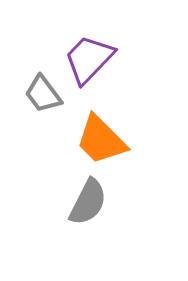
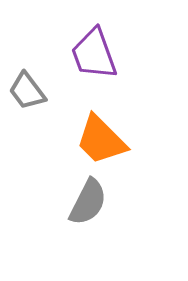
purple trapezoid: moved 5 px right, 5 px up; rotated 64 degrees counterclockwise
gray trapezoid: moved 16 px left, 3 px up
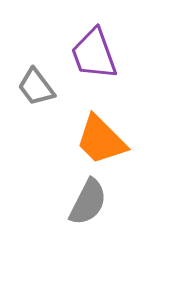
gray trapezoid: moved 9 px right, 4 px up
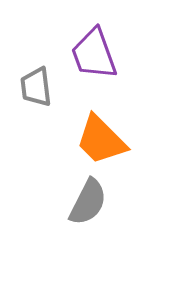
gray trapezoid: rotated 30 degrees clockwise
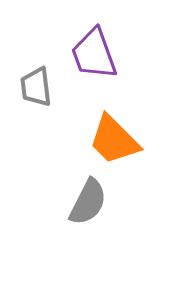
orange trapezoid: moved 13 px right
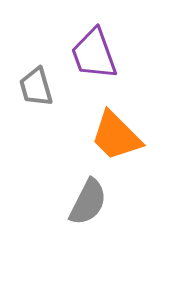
gray trapezoid: rotated 9 degrees counterclockwise
orange trapezoid: moved 2 px right, 4 px up
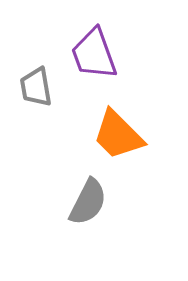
gray trapezoid: rotated 6 degrees clockwise
orange trapezoid: moved 2 px right, 1 px up
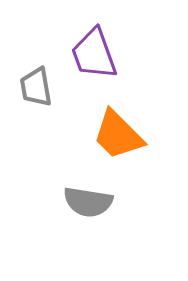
gray semicircle: rotated 72 degrees clockwise
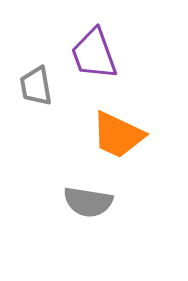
gray trapezoid: moved 1 px up
orange trapezoid: rotated 20 degrees counterclockwise
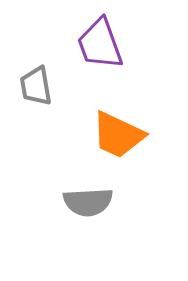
purple trapezoid: moved 6 px right, 10 px up
gray semicircle: rotated 12 degrees counterclockwise
